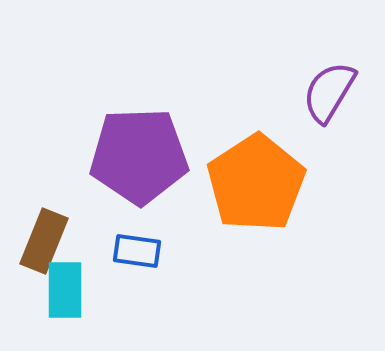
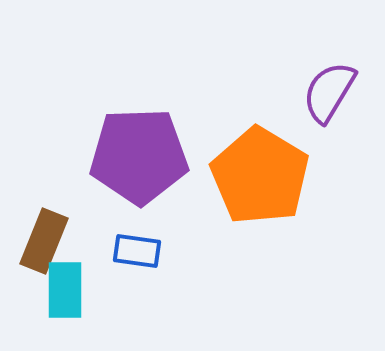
orange pentagon: moved 4 px right, 7 px up; rotated 8 degrees counterclockwise
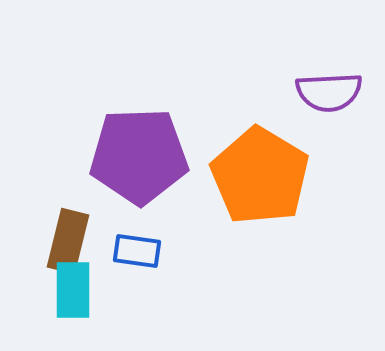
purple semicircle: rotated 124 degrees counterclockwise
brown rectangle: moved 24 px right; rotated 8 degrees counterclockwise
cyan rectangle: moved 8 px right
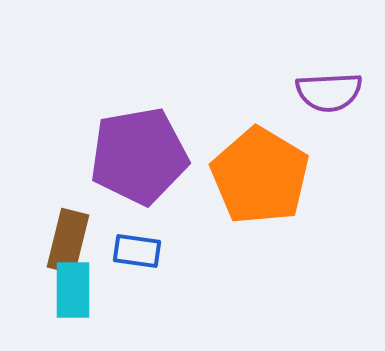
purple pentagon: rotated 8 degrees counterclockwise
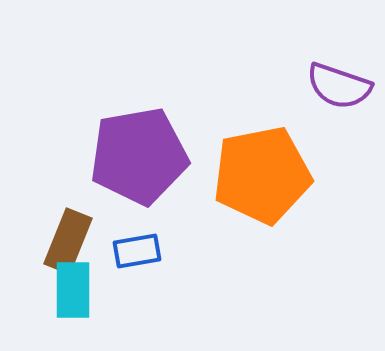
purple semicircle: moved 10 px right, 6 px up; rotated 22 degrees clockwise
orange pentagon: moved 2 px right, 1 px up; rotated 30 degrees clockwise
brown rectangle: rotated 8 degrees clockwise
blue rectangle: rotated 18 degrees counterclockwise
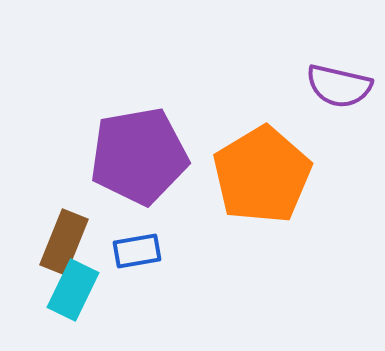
purple semicircle: rotated 6 degrees counterclockwise
orange pentagon: rotated 20 degrees counterclockwise
brown rectangle: moved 4 px left, 1 px down
cyan rectangle: rotated 26 degrees clockwise
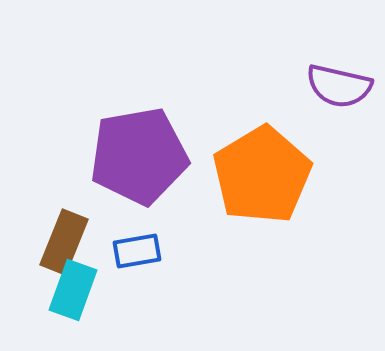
cyan rectangle: rotated 6 degrees counterclockwise
